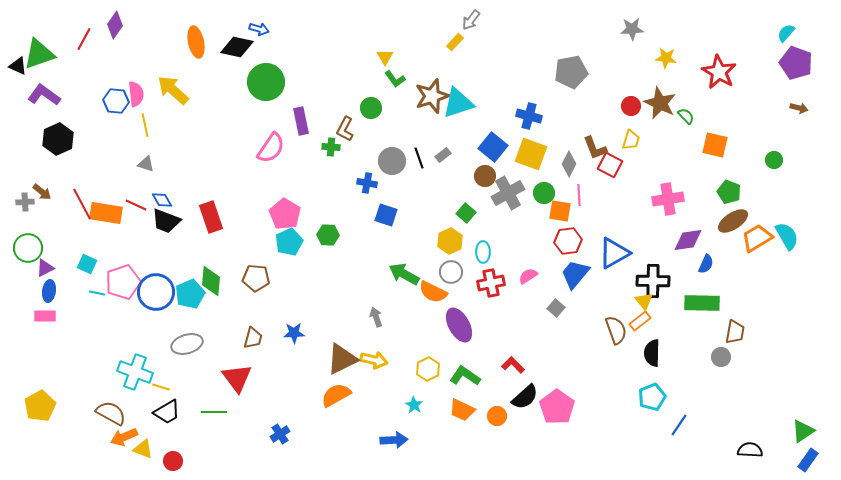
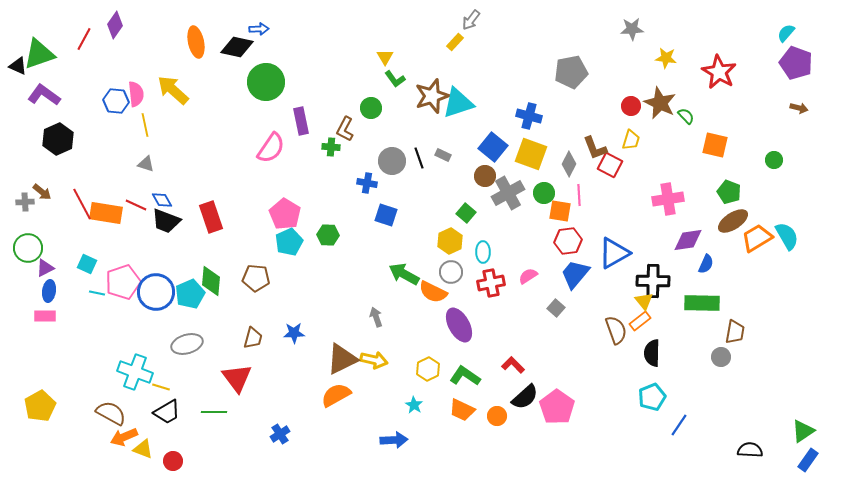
blue arrow at (259, 29): rotated 18 degrees counterclockwise
gray rectangle at (443, 155): rotated 63 degrees clockwise
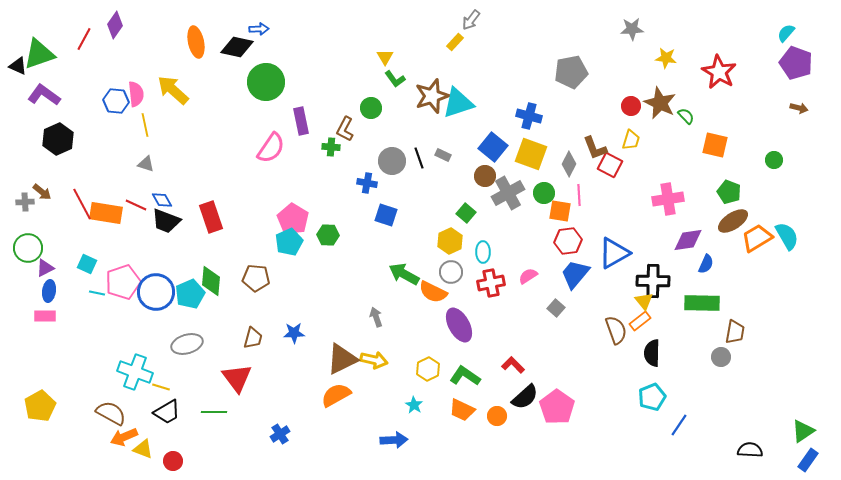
pink pentagon at (285, 214): moved 8 px right, 5 px down
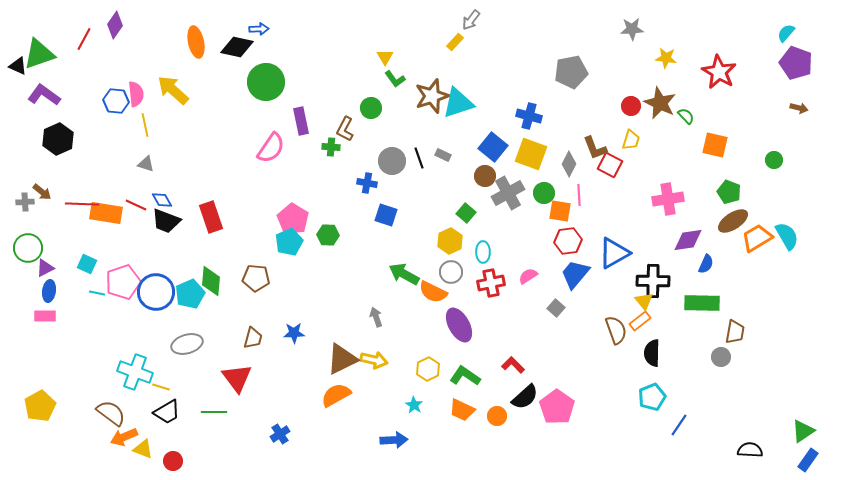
red line at (82, 204): rotated 60 degrees counterclockwise
brown semicircle at (111, 413): rotated 8 degrees clockwise
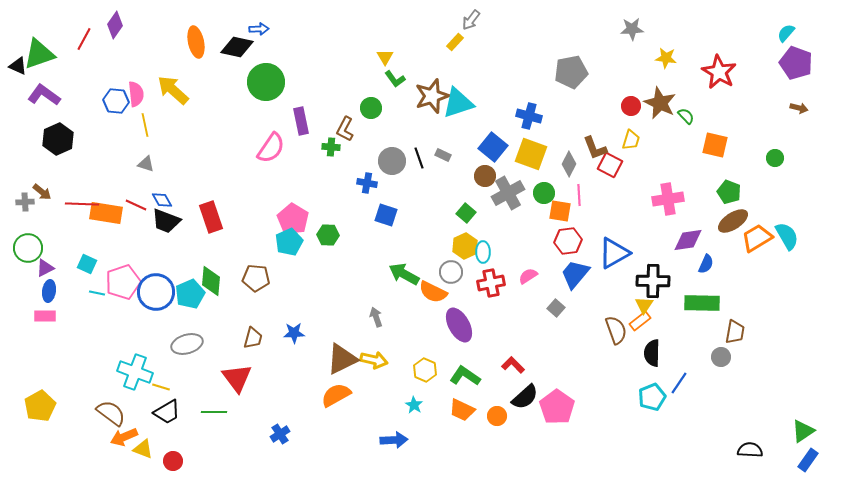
green circle at (774, 160): moved 1 px right, 2 px up
yellow hexagon at (450, 241): moved 15 px right, 5 px down
yellow triangle at (644, 301): moved 4 px down; rotated 12 degrees clockwise
yellow hexagon at (428, 369): moved 3 px left, 1 px down; rotated 10 degrees counterclockwise
blue line at (679, 425): moved 42 px up
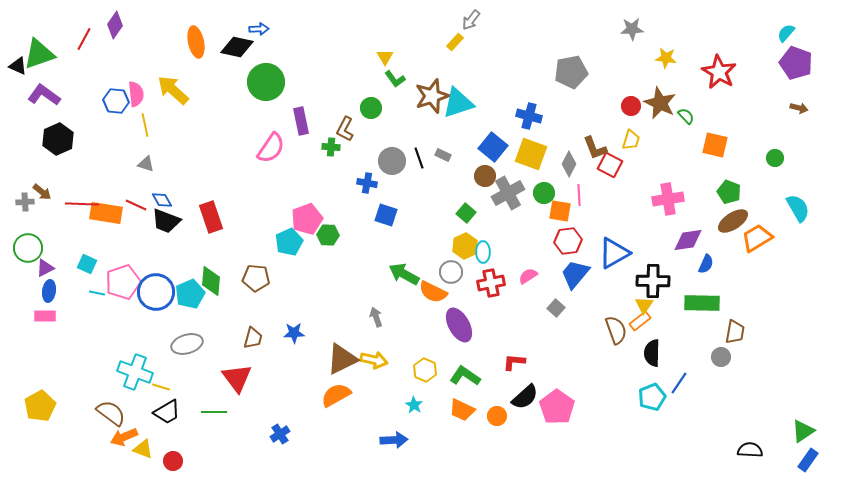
pink pentagon at (293, 219): moved 14 px right; rotated 20 degrees clockwise
cyan semicircle at (787, 236): moved 11 px right, 28 px up
red L-shape at (513, 365): moved 1 px right, 3 px up; rotated 40 degrees counterclockwise
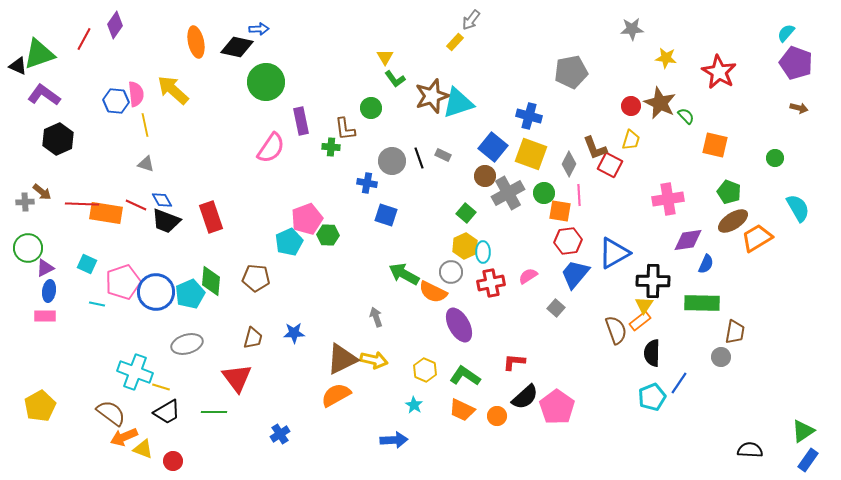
brown L-shape at (345, 129): rotated 35 degrees counterclockwise
cyan line at (97, 293): moved 11 px down
